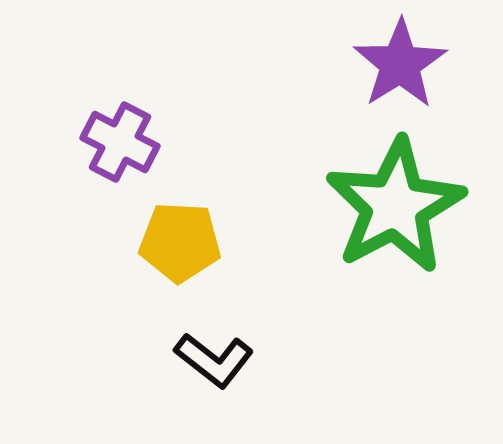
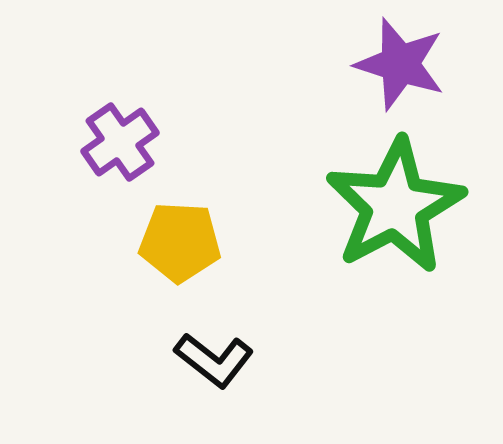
purple star: rotated 22 degrees counterclockwise
purple cross: rotated 28 degrees clockwise
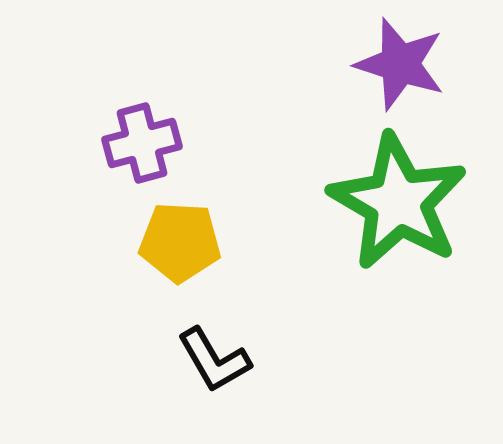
purple cross: moved 22 px right, 1 px down; rotated 20 degrees clockwise
green star: moved 3 px right, 4 px up; rotated 14 degrees counterclockwise
black L-shape: rotated 22 degrees clockwise
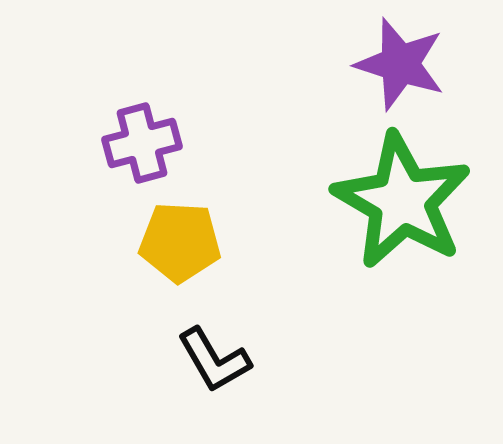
green star: moved 4 px right, 1 px up
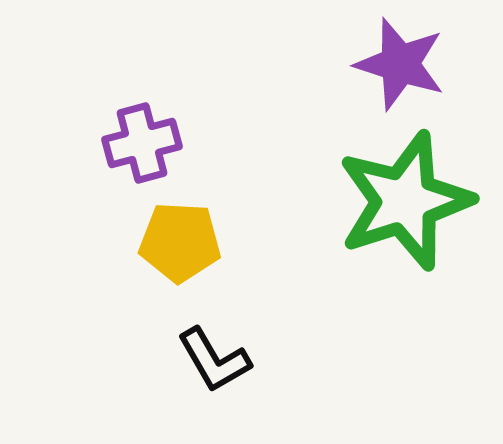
green star: moved 3 px right; rotated 24 degrees clockwise
